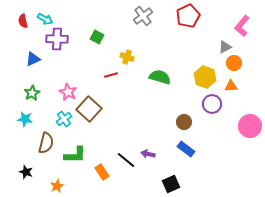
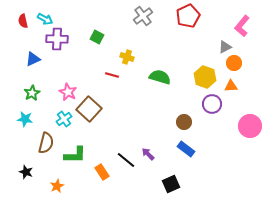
red line: moved 1 px right; rotated 32 degrees clockwise
purple arrow: rotated 32 degrees clockwise
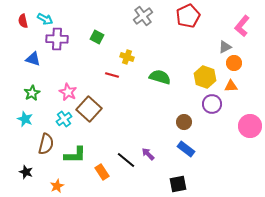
blue triangle: rotated 42 degrees clockwise
cyan star: rotated 14 degrees clockwise
brown semicircle: moved 1 px down
black square: moved 7 px right; rotated 12 degrees clockwise
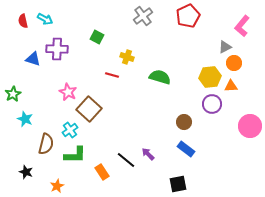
purple cross: moved 10 px down
yellow hexagon: moved 5 px right; rotated 25 degrees counterclockwise
green star: moved 19 px left, 1 px down
cyan cross: moved 6 px right, 11 px down
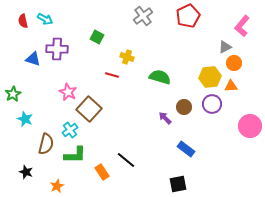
brown circle: moved 15 px up
purple arrow: moved 17 px right, 36 px up
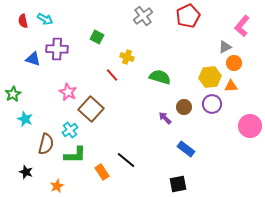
red line: rotated 32 degrees clockwise
brown square: moved 2 px right
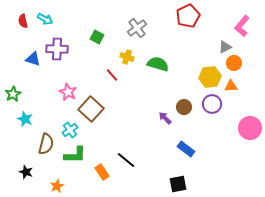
gray cross: moved 6 px left, 12 px down
green semicircle: moved 2 px left, 13 px up
pink circle: moved 2 px down
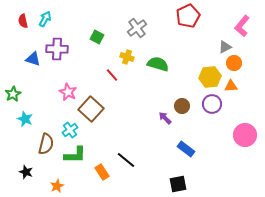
cyan arrow: rotated 91 degrees counterclockwise
brown circle: moved 2 px left, 1 px up
pink circle: moved 5 px left, 7 px down
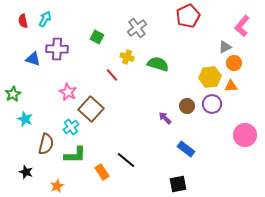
brown circle: moved 5 px right
cyan cross: moved 1 px right, 3 px up
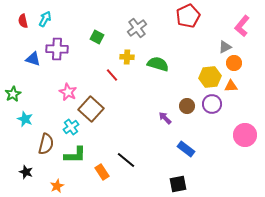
yellow cross: rotated 16 degrees counterclockwise
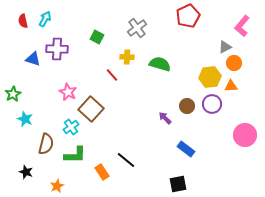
green semicircle: moved 2 px right
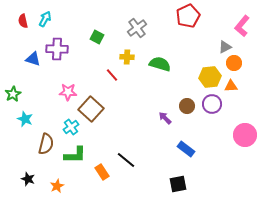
pink star: rotated 24 degrees counterclockwise
black star: moved 2 px right, 7 px down
